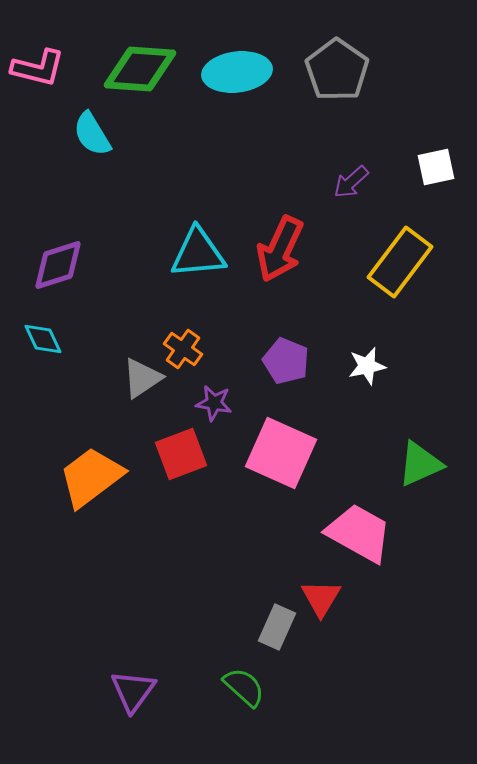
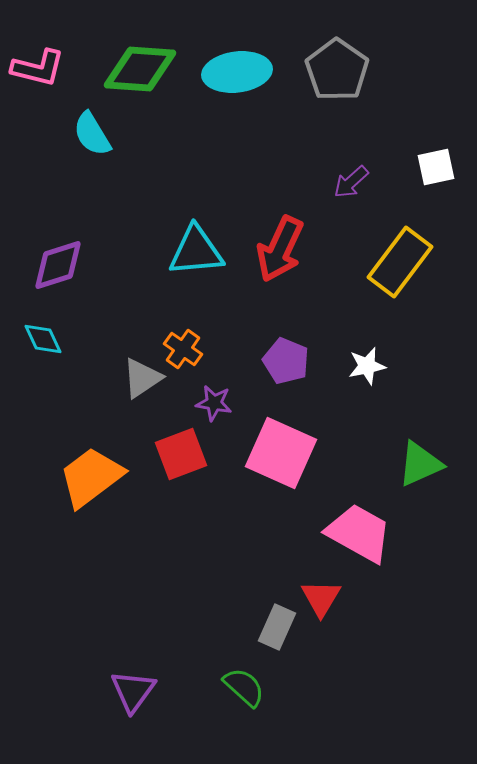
cyan triangle: moved 2 px left, 2 px up
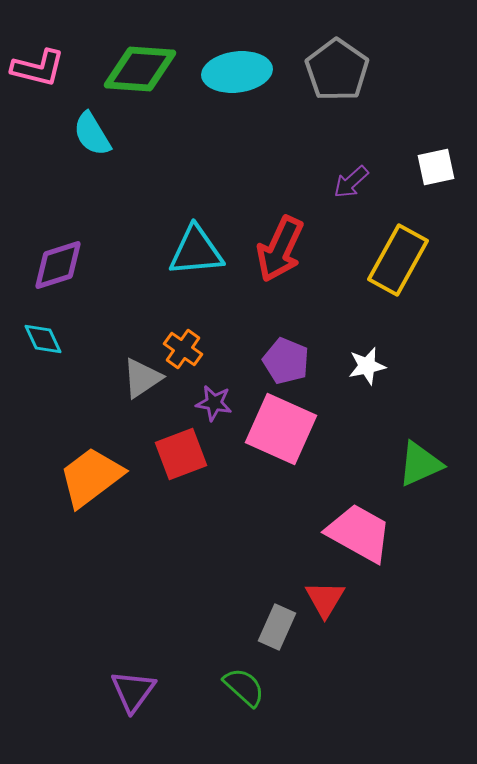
yellow rectangle: moved 2 px left, 2 px up; rotated 8 degrees counterclockwise
pink square: moved 24 px up
red triangle: moved 4 px right, 1 px down
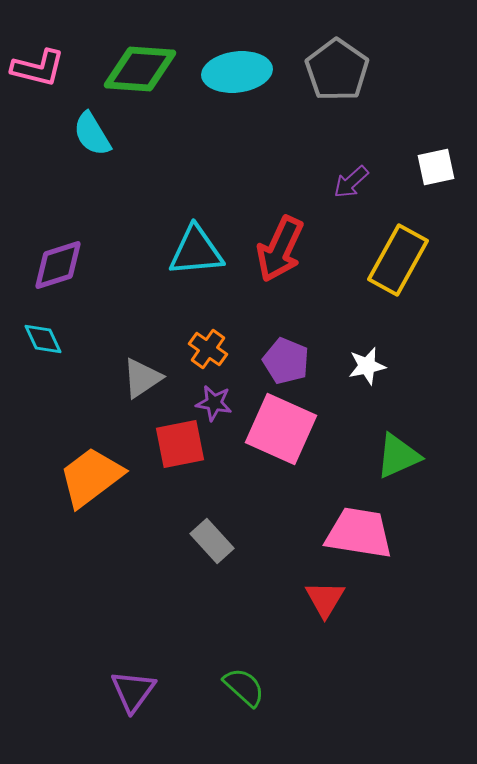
orange cross: moved 25 px right
red square: moved 1 px left, 10 px up; rotated 10 degrees clockwise
green triangle: moved 22 px left, 8 px up
pink trapezoid: rotated 20 degrees counterclockwise
gray rectangle: moved 65 px left, 86 px up; rotated 66 degrees counterclockwise
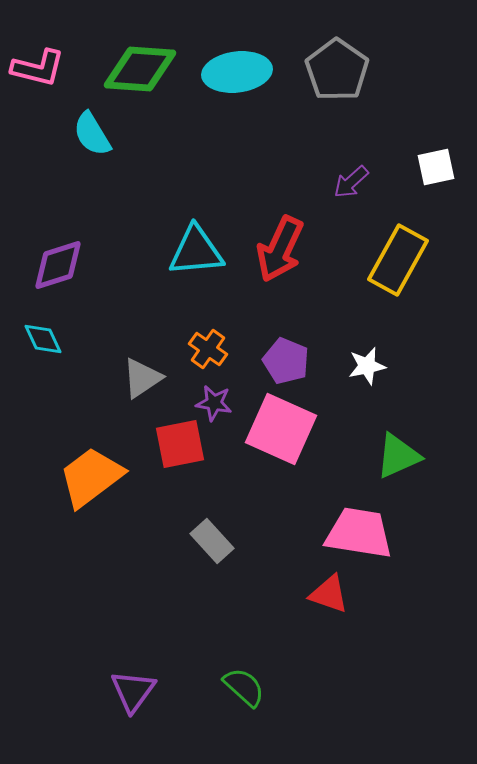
red triangle: moved 4 px right, 5 px up; rotated 42 degrees counterclockwise
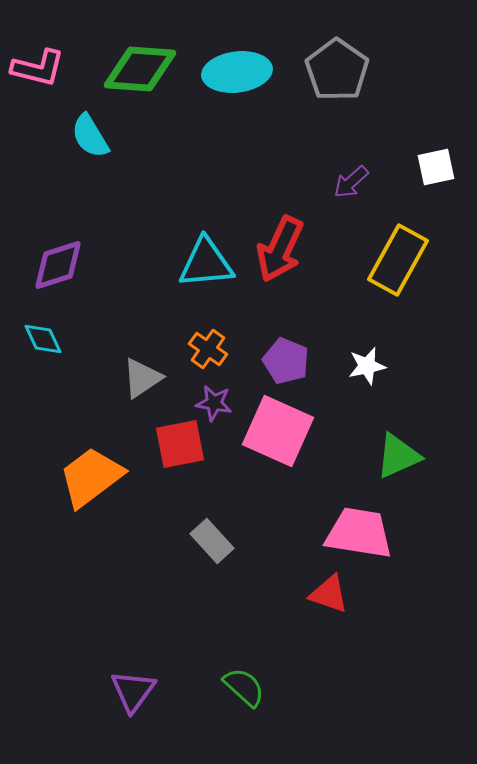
cyan semicircle: moved 2 px left, 2 px down
cyan triangle: moved 10 px right, 12 px down
pink square: moved 3 px left, 2 px down
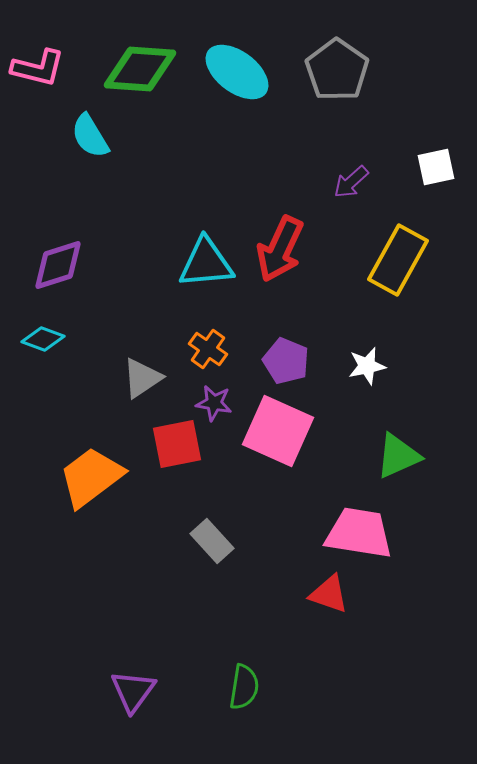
cyan ellipse: rotated 44 degrees clockwise
cyan diamond: rotated 45 degrees counterclockwise
red square: moved 3 px left
green semicircle: rotated 57 degrees clockwise
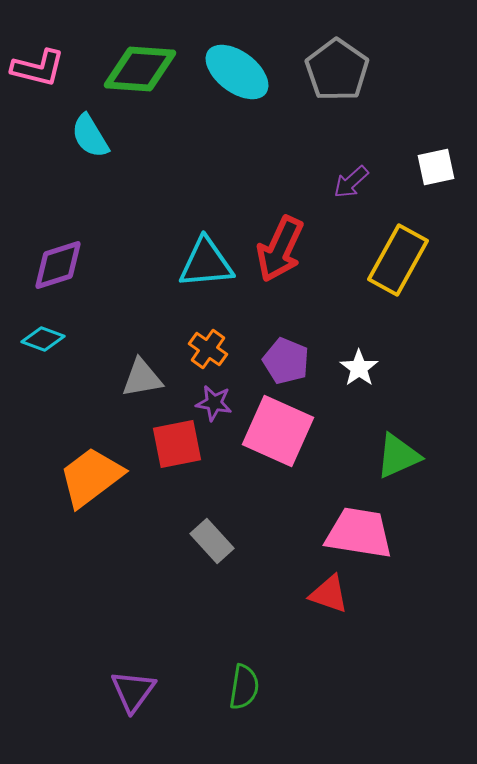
white star: moved 8 px left, 2 px down; rotated 24 degrees counterclockwise
gray triangle: rotated 24 degrees clockwise
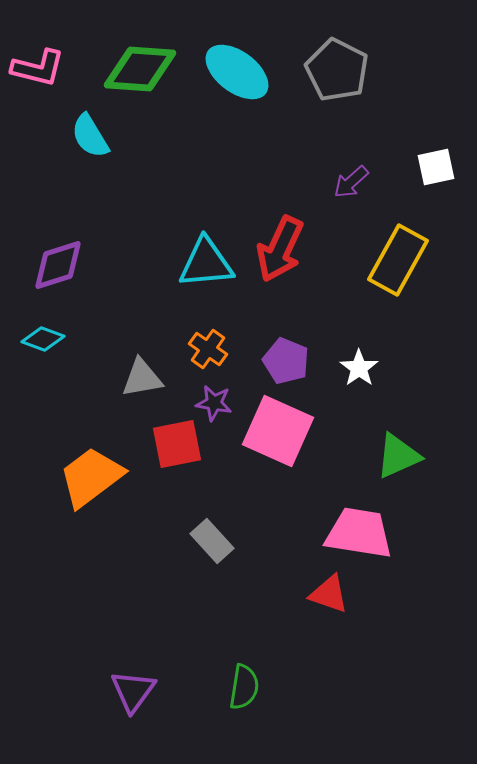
gray pentagon: rotated 8 degrees counterclockwise
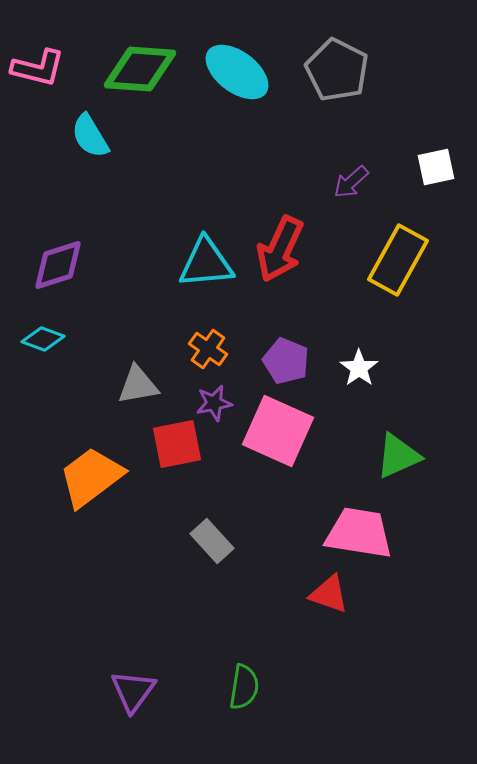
gray triangle: moved 4 px left, 7 px down
purple star: rotated 21 degrees counterclockwise
